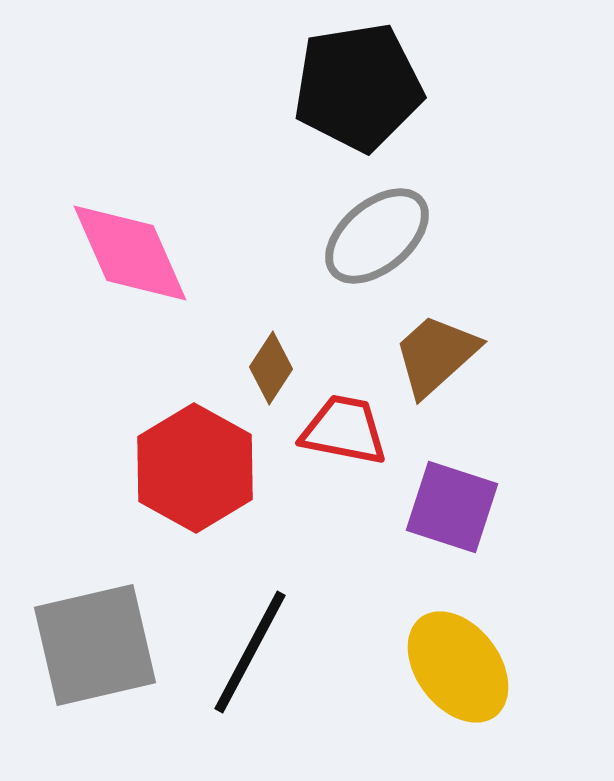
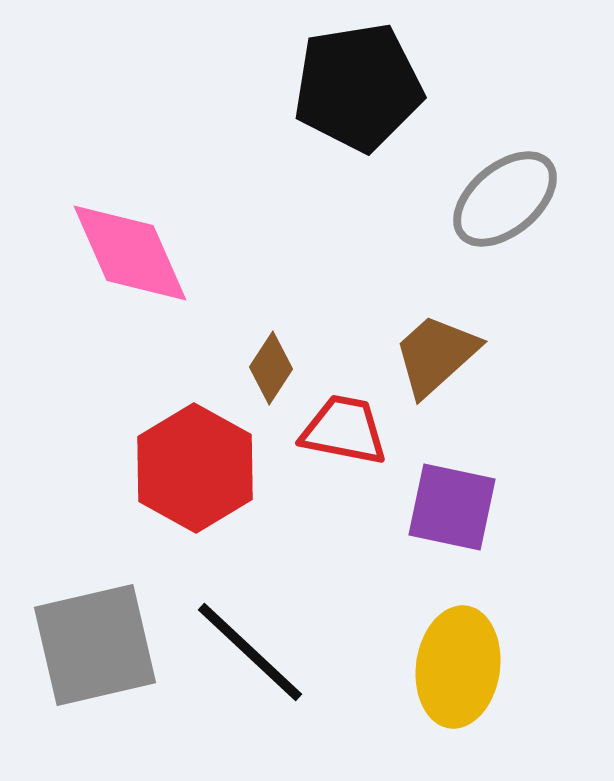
gray ellipse: moved 128 px right, 37 px up
purple square: rotated 6 degrees counterclockwise
black line: rotated 75 degrees counterclockwise
yellow ellipse: rotated 45 degrees clockwise
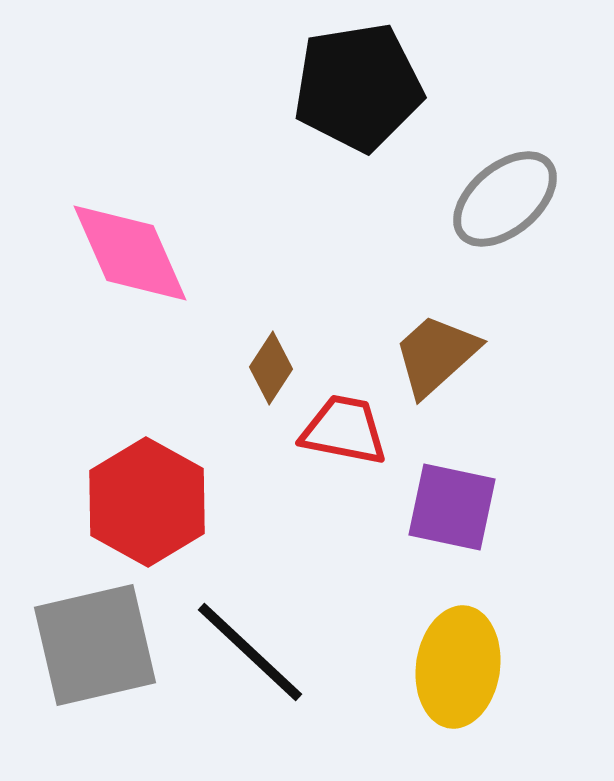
red hexagon: moved 48 px left, 34 px down
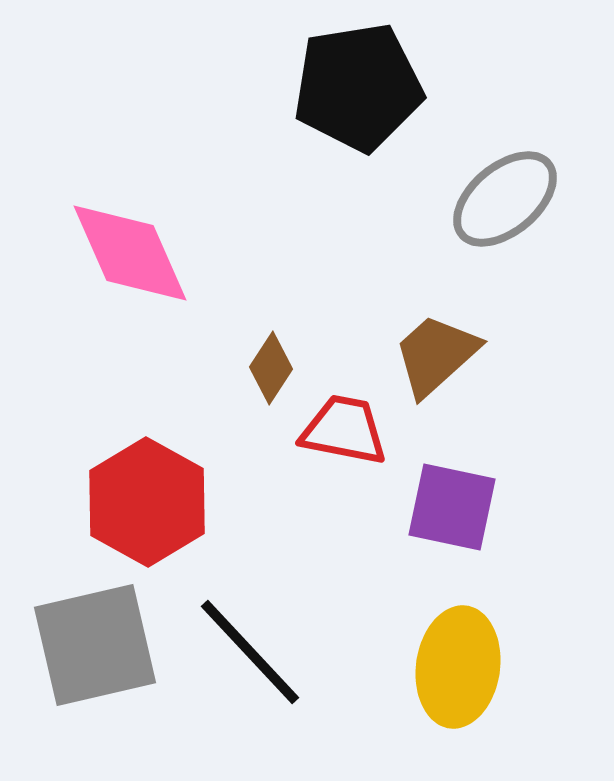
black line: rotated 4 degrees clockwise
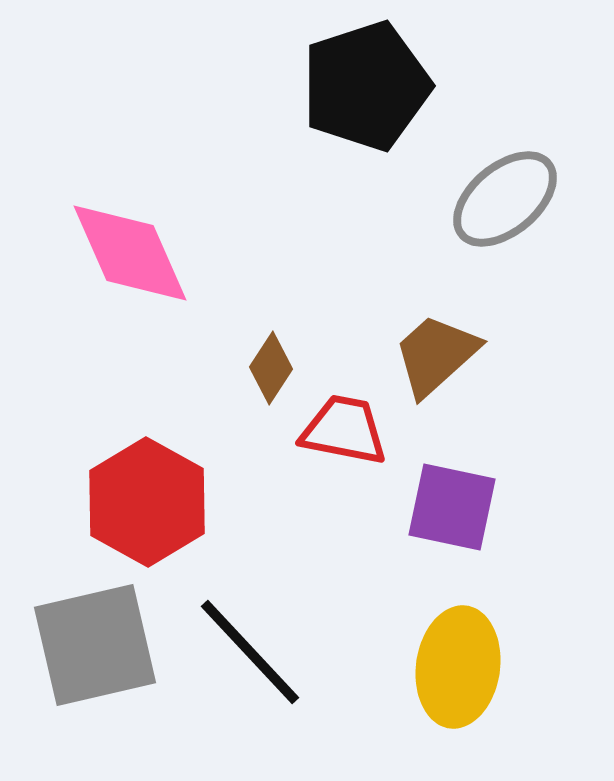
black pentagon: moved 8 px right, 1 px up; rotated 9 degrees counterclockwise
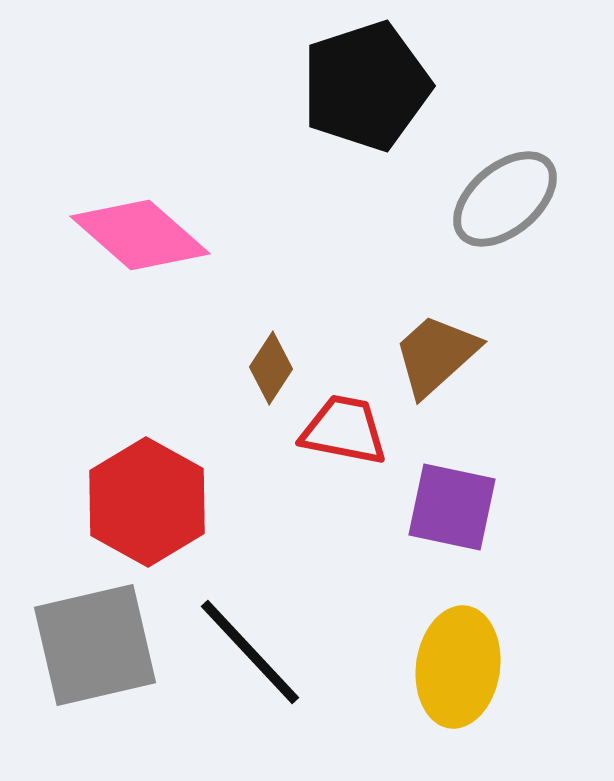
pink diamond: moved 10 px right, 18 px up; rotated 25 degrees counterclockwise
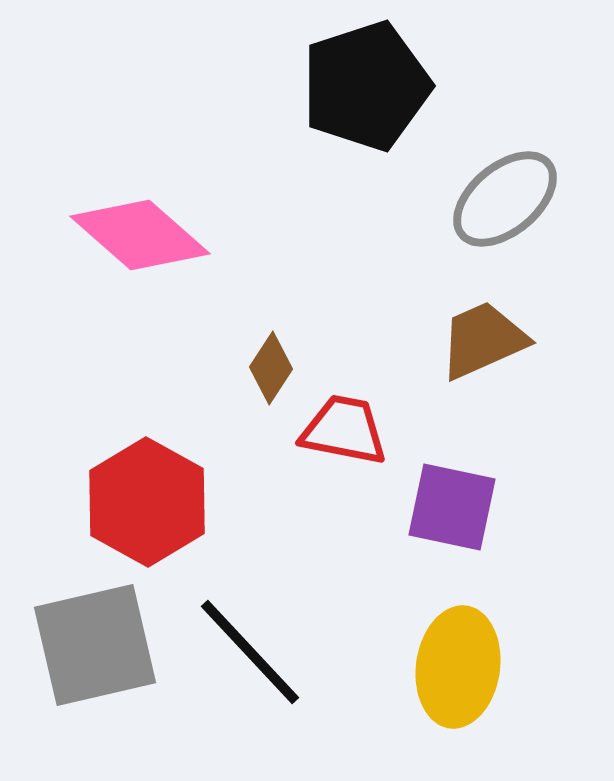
brown trapezoid: moved 47 px right, 15 px up; rotated 18 degrees clockwise
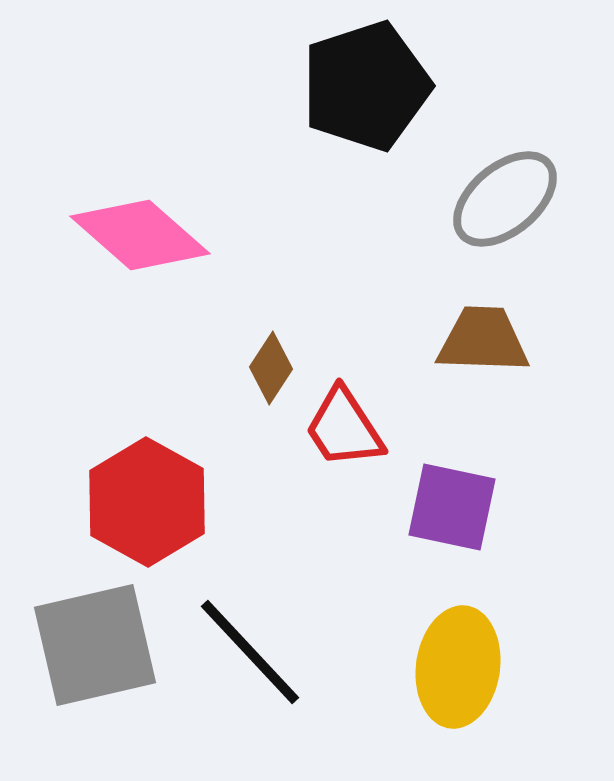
brown trapezoid: rotated 26 degrees clockwise
red trapezoid: moved 2 px up; rotated 134 degrees counterclockwise
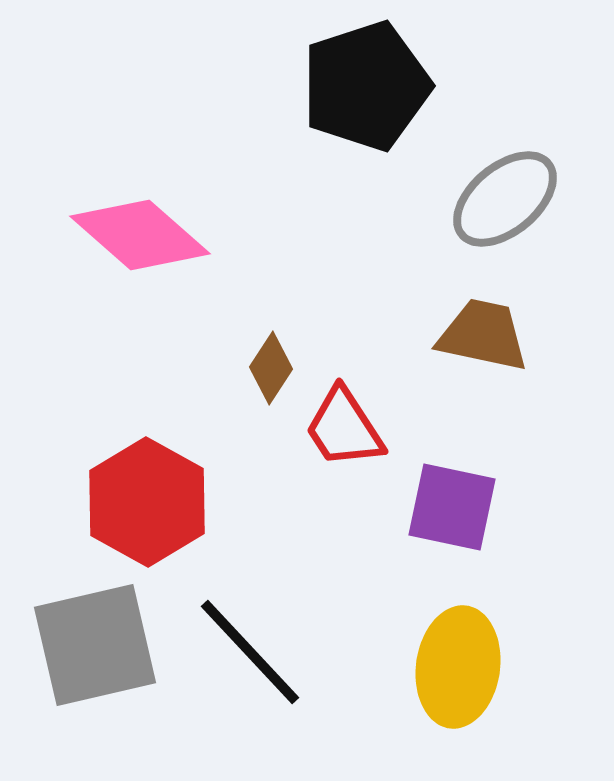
brown trapezoid: moved 5 px up; rotated 10 degrees clockwise
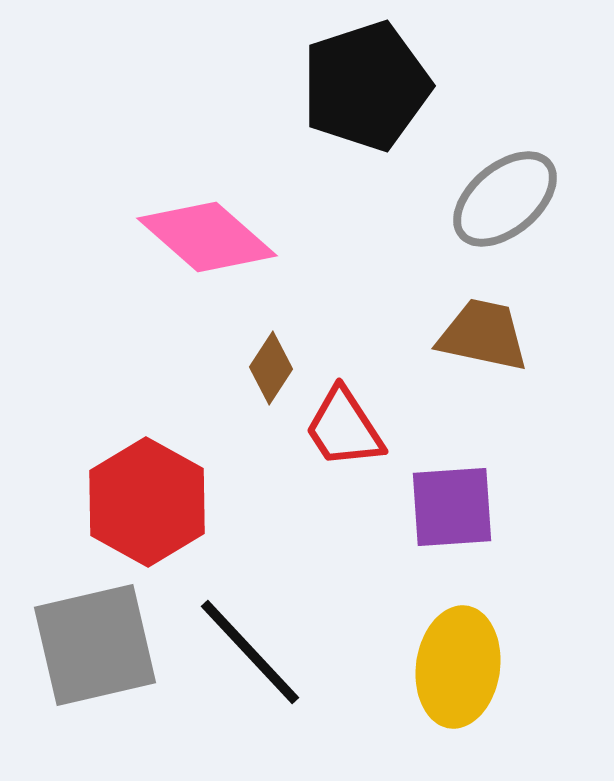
pink diamond: moved 67 px right, 2 px down
purple square: rotated 16 degrees counterclockwise
